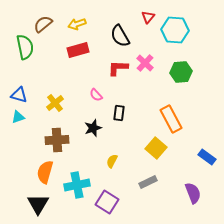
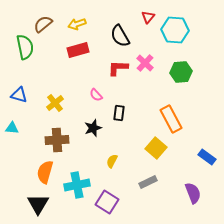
cyan triangle: moved 6 px left, 11 px down; rotated 24 degrees clockwise
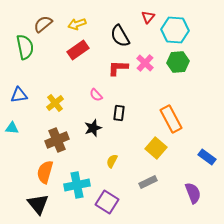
red rectangle: rotated 20 degrees counterclockwise
green hexagon: moved 3 px left, 10 px up
blue triangle: rotated 24 degrees counterclockwise
brown cross: rotated 20 degrees counterclockwise
black triangle: rotated 10 degrees counterclockwise
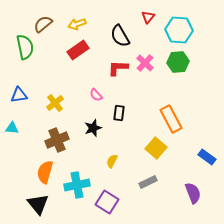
cyan hexagon: moved 4 px right
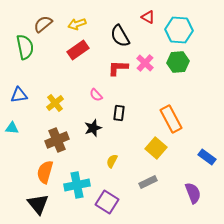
red triangle: rotated 40 degrees counterclockwise
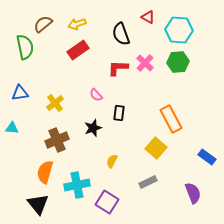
black semicircle: moved 1 px right, 2 px up; rotated 10 degrees clockwise
blue triangle: moved 1 px right, 2 px up
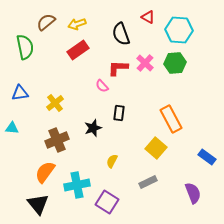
brown semicircle: moved 3 px right, 2 px up
green hexagon: moved 3 px left, 1 px down
pink semicircle: moved 6 px right, 9 px up
orange semicircle: rotated 20 degrees clockwise
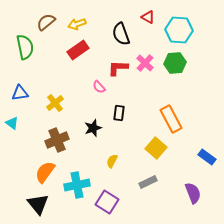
pink semicircle: moved 3 px left, 1 px down
cyan triangle: moved 5 px up; rotated 32 degrees clockwise
